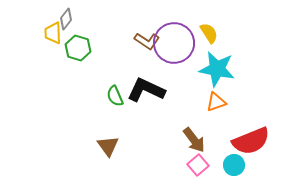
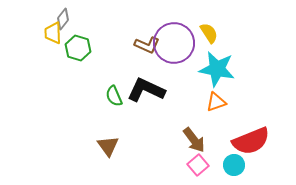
gray diamond: moved 3 px left
brown L-shape: moved 4 px down; rotated 10 degrees counterclockwise
green semicircle: moved 1 px left
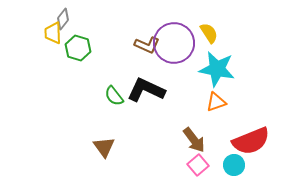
green semicircle: rotated 15 degrees counterclockwise
brown triangle: moved 4 px left, 1 px down
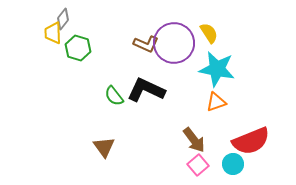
brown L-shape: moved 1 px left, 1 px up
cyan circle: moved 1 px left, 1 px up
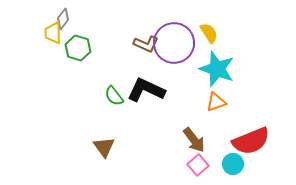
cyan star: rotated 9 degrees clockwise
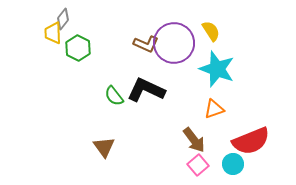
yellow semicircle: moved 2 px right, 2 px up
green hexagon: rotated 10 degrees clockwise
orange triangle: moved 2 px left, 7 px down
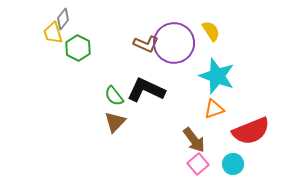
yellow trapezoid: rotated 15 degrees counterclockwise
cyan star: moved 7 px down
red semicircle: moved 10 px up
brown triangle: moved 11 px right, 25 px up; rotated 20 degrees clockwise
pink square: moved 1 px up
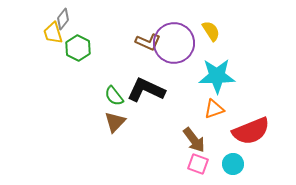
brown L-shape: moved 2 px right, 2 px up
cyan star: rotated 21 degrees counterclockwise
pink square: rotated 30 degrees counterclockwise
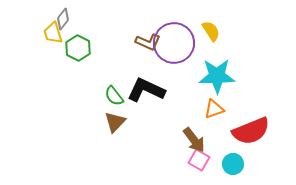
pink square: moved 1 px right, 4 px up; rotated 10 degrees clockwise
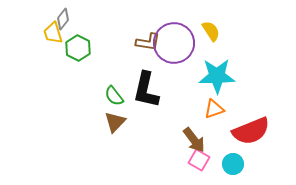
brown L-shape: rotated 15 degrees counterclockwise
black L-shape: rotated 102 degrees counterclockwise
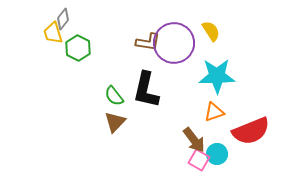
orange triangle: moved 3 px down
cyan circle: moved 16 px left, 10 px up
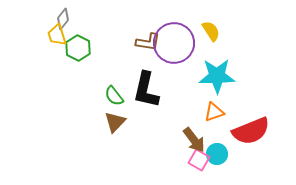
yellow trapezoid: moved 4 px right, 2 px down
